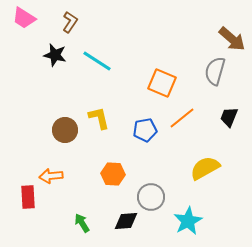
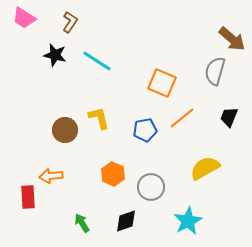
orange hexagon: rotated 20 degrees clockwise
gray circle: moved 10 px up
black diamond: rotated 15 degrees counterclockwise
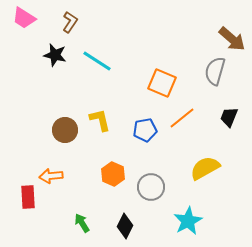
yellow L-shape: moved 1 px right, 2 px down
black diamond: moved 1 px left, 5 px down; rotated 45 degrees counterclockwise
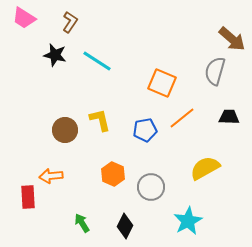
black trapezoid: rotated 70 degrees clockwise
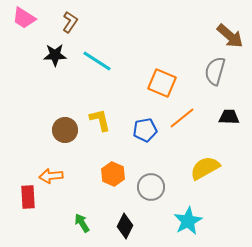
brown arrow: moved 2 px left, 3 px up
black star: rotated 15 degrees counterclockwise
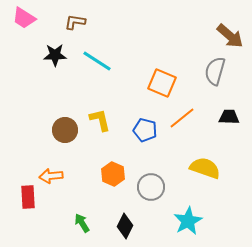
brown L-shape: moved 5 px right; rotated 115 degrees counterclockwise
blue pentagon: rotated 25 degrees clockwise
yellow semicircle: rotated 48 degrees clockwise
